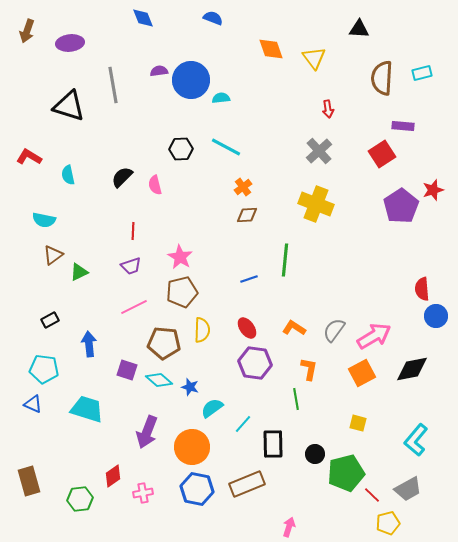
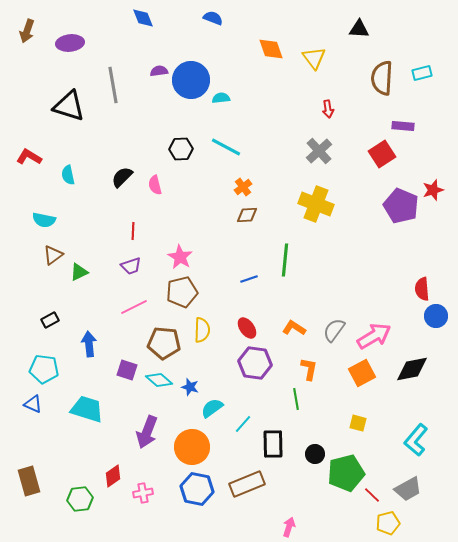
purple pentagon at (401, 206): rotated 16 degrees counterclockwise
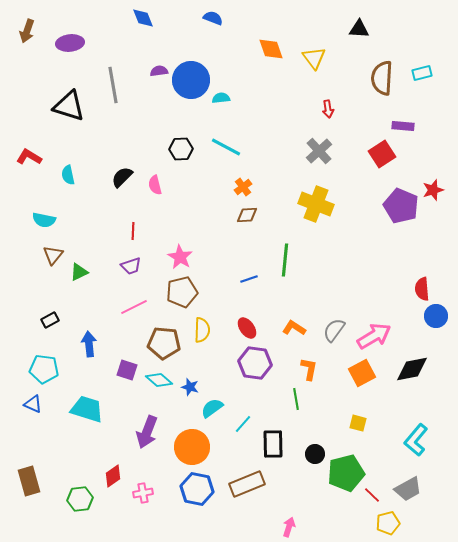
brown triangle at (53, 255): rotated 15 degrees counterclockwise
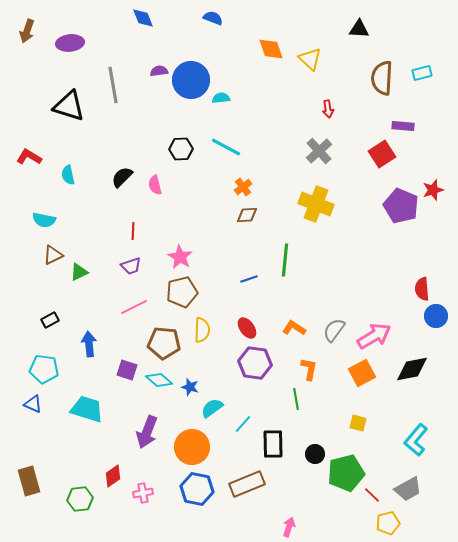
yellow triangle at (314, 58): moved 4 px left, 1 px down; rotated 10 degrees counterclockwise
brown triangle at (53, 255): rotated 25 degrees clockwise
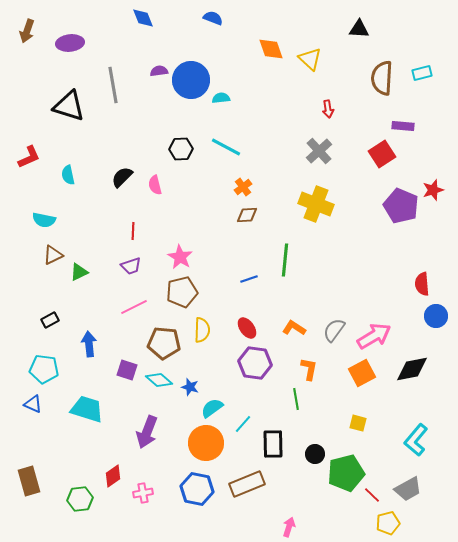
red L-shape at (29, 157): rotated 125 degrees clockwise
red semicircle at (422, 289): moved 5 px up
orange circle at (192, 447): moved 14 px right, 4 px up
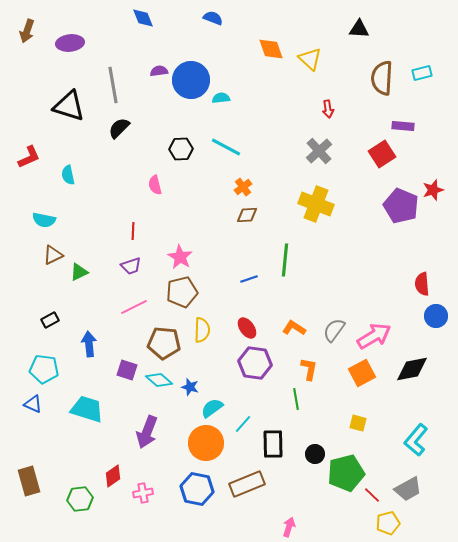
black semicircle at (122, 177): moved 3 px left, 49 px up
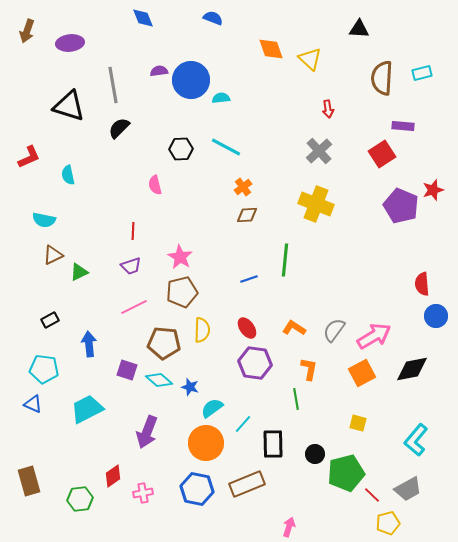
cyan trapezoid at (87, 409): rotated 44 degrees counterclockwise
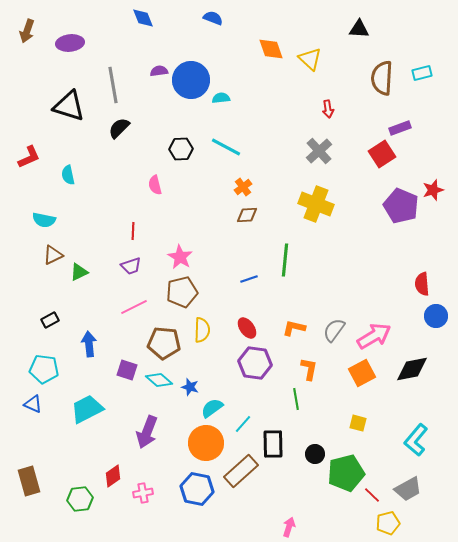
purple rectangle at (403, 126): moved 3 px left, 2 px down; rotated 25 degrees counterclockwise
orange L-shape at (294, 328): rotated 20 degrees counterclockwise
brown rectangle at (247, 484): moved 6 px left, 13 px up; rotated 20 degrees counterclockwise
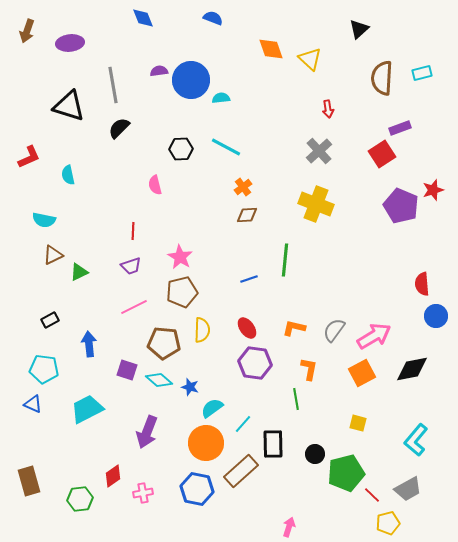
black triangle at (359, 29): rotated 45 degrees counterclockwise
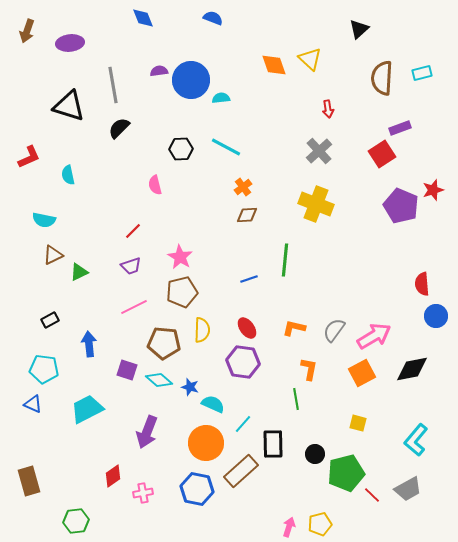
orange diamond at (271, 49): moved 3 px right, 16 px down
red line at (133, 231): rotated 42 degrees clockwise
purple hexagon at (255, 363): moved 12 px left, 1 px up
cyan semicircle at (212, 408): moved 1 px right, 4 px up; rotated 60 degrees clockwise
green hexagon at (80, 499): moved 4 px left, 22 px down
yellow pentagon at (388, 523): moved 68 px left, 1 px down
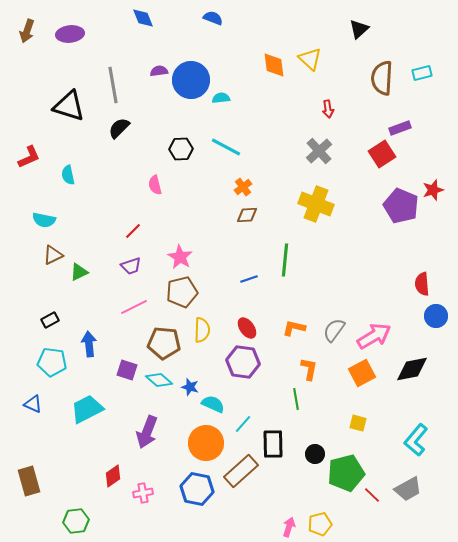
purple ellipse at (70, 43): moved 9 px up
orange diamond at (274, 65): rotated 12 degrees clockwise
cyan pentagon at (44, 369): moved 8 px right, 7 px up
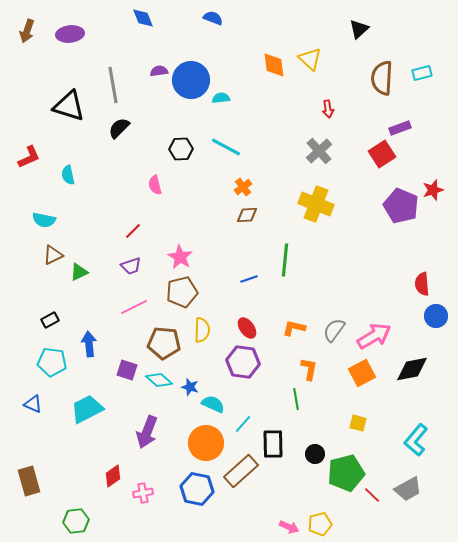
pink arrow at (289, 527): rotated 96 degrees clockwise
